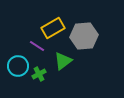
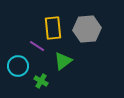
yellow rectangle: rotated 65 degrees counterclockwise
gray hexagon: moved 3 px right, 7 px up
green cross: moved 2 px right, 7 px down; rotated 32 degrees counterclockwise
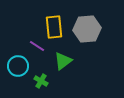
yellow rectangle: moved 1 px right, 1 px up
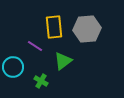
purple line: moved 2 px left
cyan circle: moved 5 px left, 1 px down
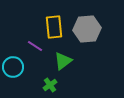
green cross: moved 9 px right, 4 px down; rotated 24 degrees clockwise
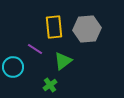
purple line: moved 3 px down
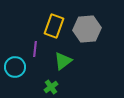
yellow rectangle: moved 1 px up; rotated 25 degrees clockwise
purple line: rotated 63 degrees clockwise
cyan circle: moved 2 px right
green cross: moved 1 px right, 2 px down
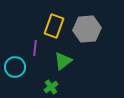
purple line: moved 1 px up
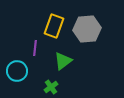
cyan circle: moved 2 px right, 4 px down
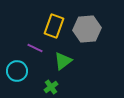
purple line: rotated 70 degrees counterclockwise
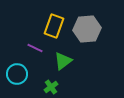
cyan circle: moved 3 px down
